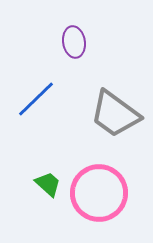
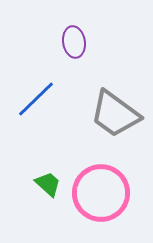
pink circle: moved 2 px right
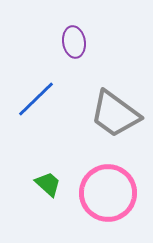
pink circle: moved 7 px right
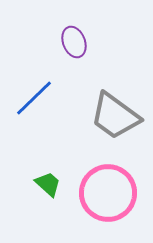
purple ellipse: rotated 12 degrees counterclockwise
blue line: moved 2 px left, 1 px up
gray trapezoid: moved 2 px down
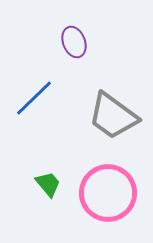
gray trapezoid: moved 2 px left
green trapezoid: rotated 8 degrees clockwise
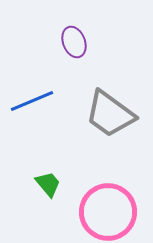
blue line: moved 2 px left, 3 px down; rotated 21 degrees clockwise
gray trapezoid: moved 3 px left, 2 px up
pink circle: moved 19 px down
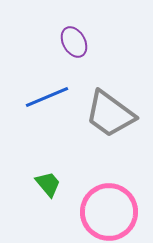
purple ellipse: rotated 8 degrees counterclockwise
blue line: moved 15 px right, 4 px up
pink circle: moved 1 px right
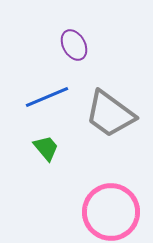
purple ellipse: moved 3 px down
green trapezoid: moved 2 px left, 36 px up
pink circle: moved 2 px right
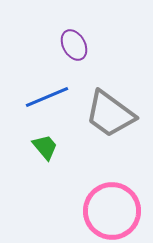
green trapezoid: moved 1 px left, 1 px up
pink circle: moved 1 px right, 1 px up
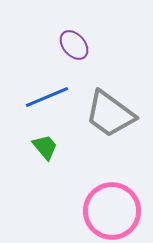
purple ellipse: rotated 12 degrees counterclockwise
